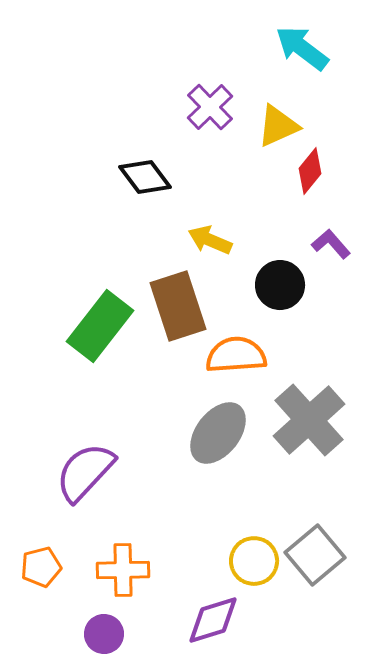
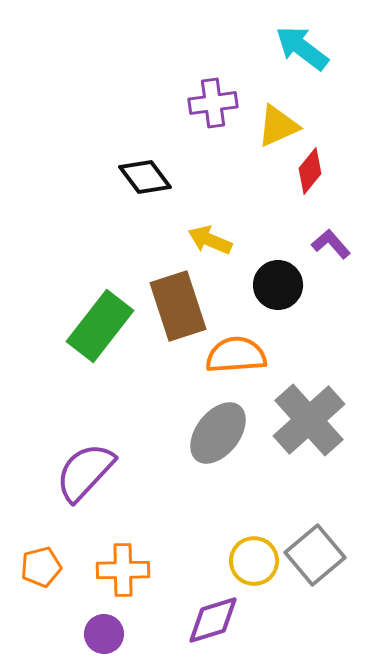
purple cross: moved 3 px right, 4 px up; rotated 36 degrees clockwise
black circle: moved 2 px left
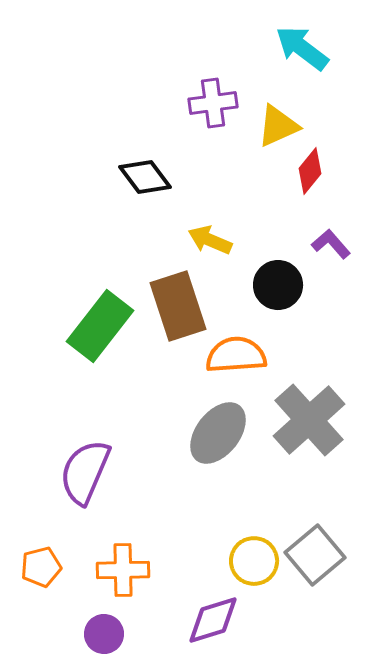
purple semicircle: rotated 20 degrees counterclockwise
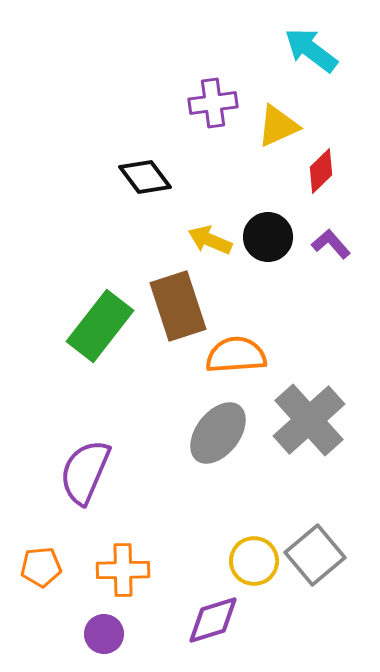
cyan arrow: moved 9 px right, 2 px down
red diamond: moved 11 px right; rotated 6 degrees clockwise
black circle: moved 10 px left, 48 px up
orange pentagon: rotated 9 degrees clockwise
